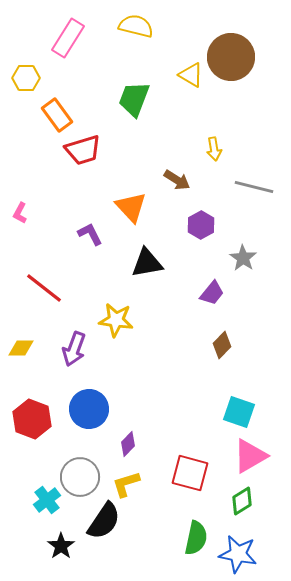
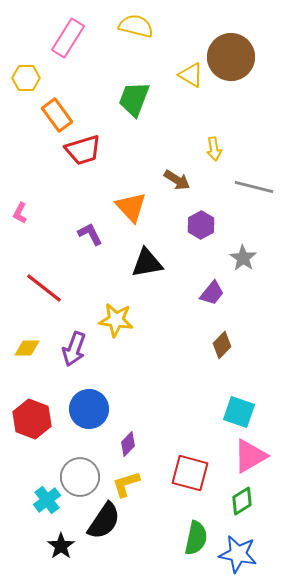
yellow diamond: moved 6 px right
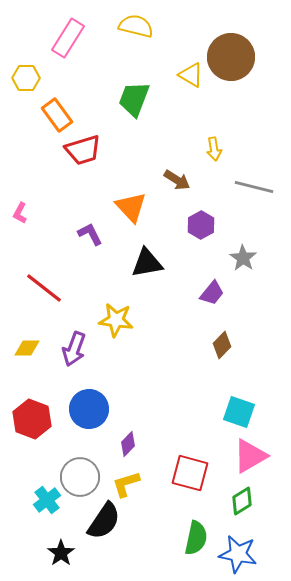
black star: moved 7 px down
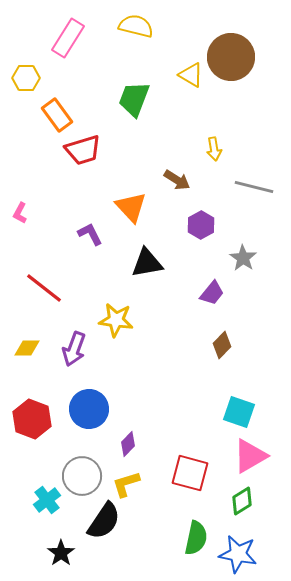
gray circle: moved 2 px right, 1 px up
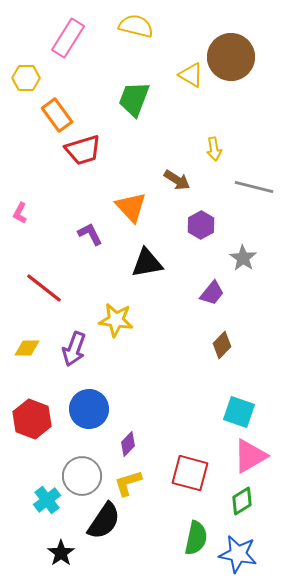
yellow L-shape: moved 2 px right, 1 px up
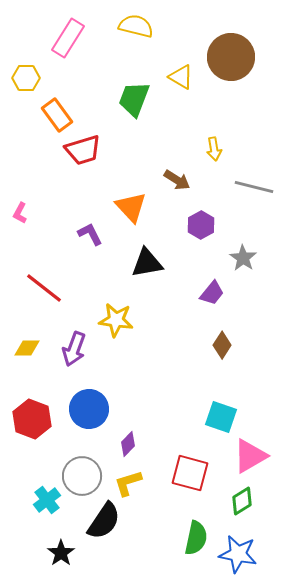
yellow triangle: moved 10 px left, 2 px down
brown diamond: rotated 12 degrees counterclockwise
cyan square: moved 18 px left, 5 px down
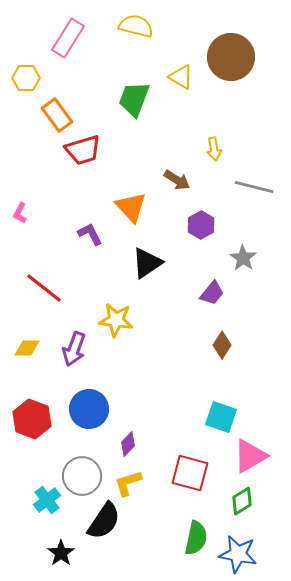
black triangle: rotated 24 degrees counterclockwise
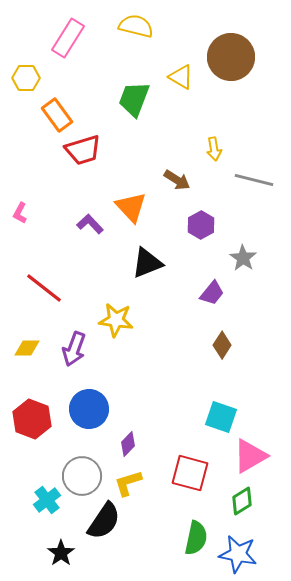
gray line: moved 7 px up
purple L-shape: moved 10 px up; rotated 16 degrees counterclockwise
black triangle: rotated 12 degrees clockwise
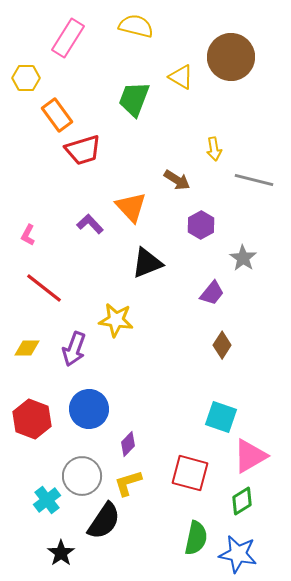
pink L-shape: moved 8 px right, 22 px down
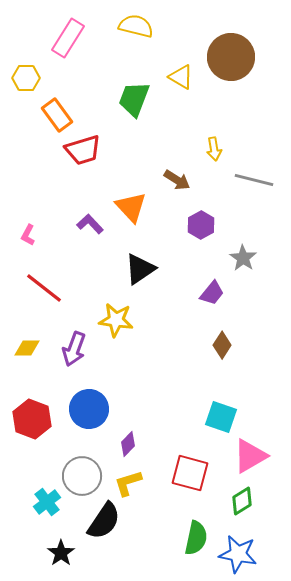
black triangle: moved 7 px left, 6 px down; rotated 12 degrees counterclockwise
cyan cross: moved 2 px down
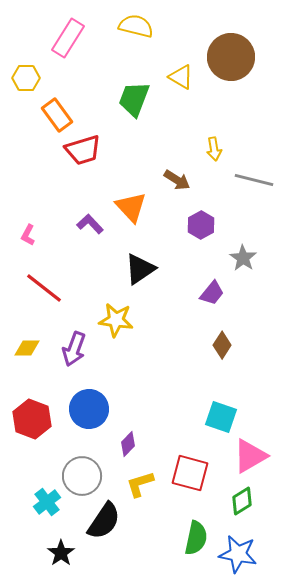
yellow L-shape: moved 12 px right, 1 px down
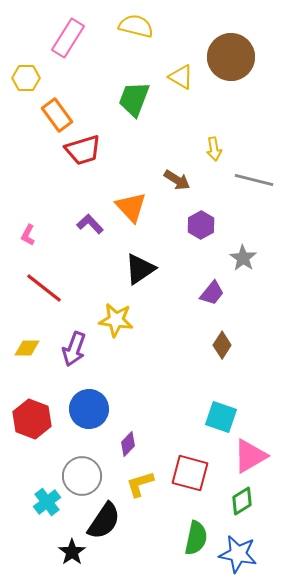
black star: moved 11 px right, 1 px up
